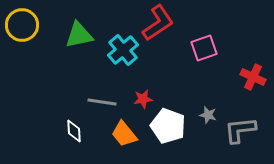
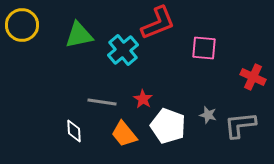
red L-shape: rotated 12 degrees clockwise
pink square: rotated 24 degrees clockwise
red star: rotated 30 degrees counterclockwise
gray L-shape: moved 5 px up
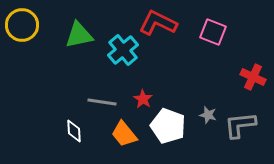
red L-shape: rotated 132 degrees counterclockwise
pink square: moved 9 px right, 16 px up; rotated 16 degrees clockwise
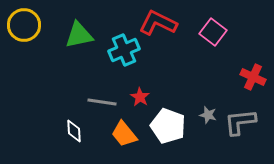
yellow circle: moved 2 px right
pink square: rotated 16 degrees clockwise
cyan cross: moved 1 px right; rotated 16 degrees clockwise
red star: moved 3 px left, 2 px up
gray L-shape: moved 3 px up
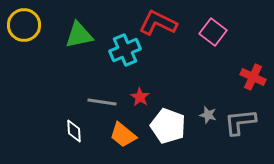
cyan cross: moved 1 px right
orange trapezoid: moved 1 px left, 1 px down; rotated 12 degrees counterclockwise
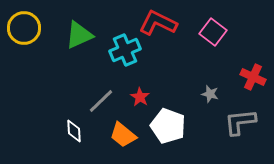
yellow circle: moved 3 px down
green triangle: rotated 12 degrees counterclockwise
gray line: moved 1 px left, 1 px up; rotated 52 degrees counterclockwise
gray star: moved 2 px right, 21 px up
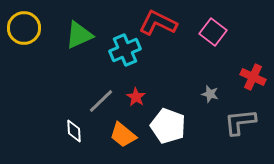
red star: moved 4 px left
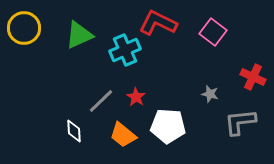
white pentagon: rotated 16 degrees counterclockwise
